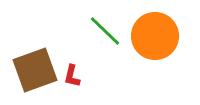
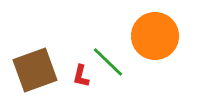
green line: moved 3 px right, 31 px down
red L-shape: moved 9 px right
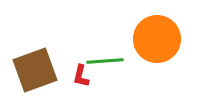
orange circle: moved 2 px right, 3 px down
green line: moved 3 px left, 1 px up; rotated 48 degrees counterclockwise
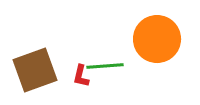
green line: moved 5 px down
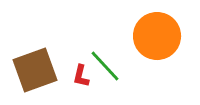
orange circle: moved 3 px up
green line: rotated 51 degrees clockwise
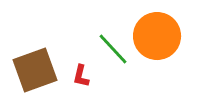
green line: moved 8 px right, 17 px up
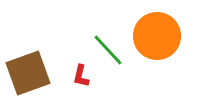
green line: moved 5 px left, 1 px down
brown square: moved 7 px left, 3 px down
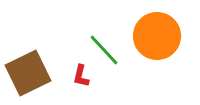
green line: moved 4 px left
brown square: rotated 6 degrees counterclockwise
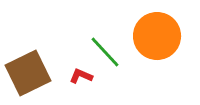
green line: moved 1 px right, 2 px down
red L-shape: rotated 100 degrees clockwise
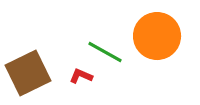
green line: rotated 18 degrees counterclockwise
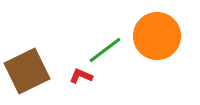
green line: moved 2 px up; rotated 66 degrees counterclockwise
brown square: moved 1 px left, 2 px up
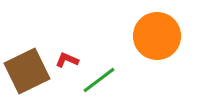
green line: moved 6 px left, 30 px down
red L-shape: moved 14 px left, 16 px up
